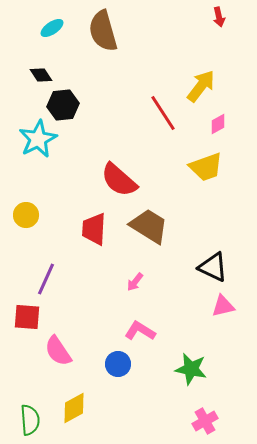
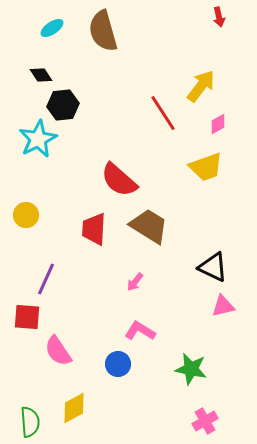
green semicircle: moved 2 px down
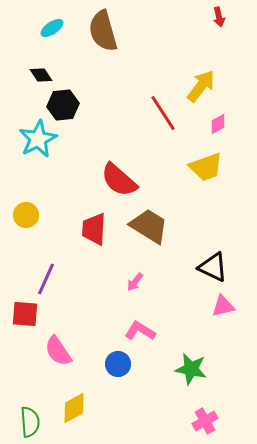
red square: moved 2 px left, 3 px up
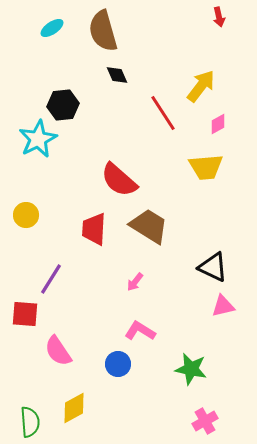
black diamond: moved 76 px right; rotated 10 degrees clockwise
yellow trapezoid: rotated 15 degrees clockwise
purple line: moved 5 px right; rotated 8 degrees clockwise
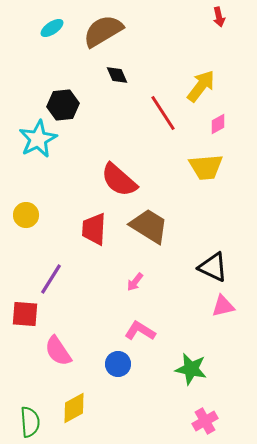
brown semicircle: rotated 75 degrees clockwise
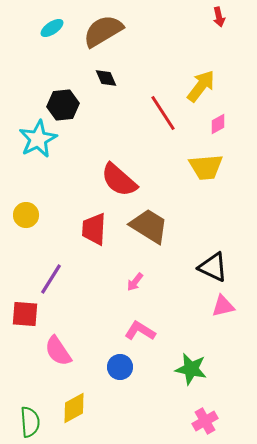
black diamond: moved 11 px left, 3 px down
blue circle: moved 2 px right, 3 px down
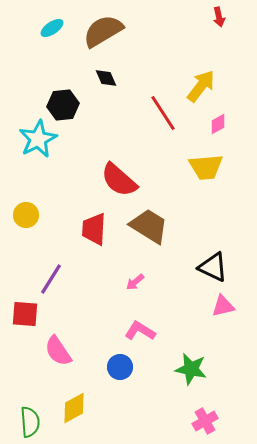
pink arrow: rotated 12 degrees clockwise
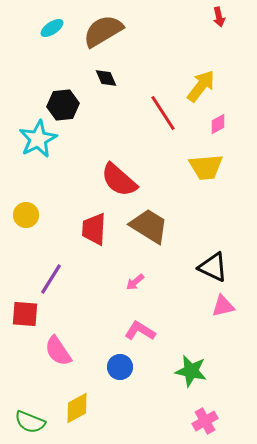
green star: moved 2 px down
yellow diamond: moved 3 px right
green semicircle: rotated 116 degrees clockwise
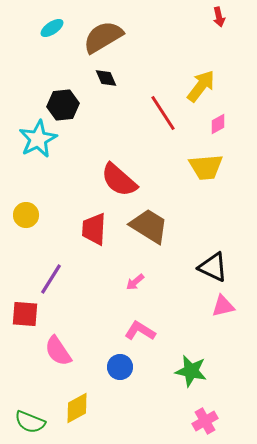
brown semicircle: moved 6 px down
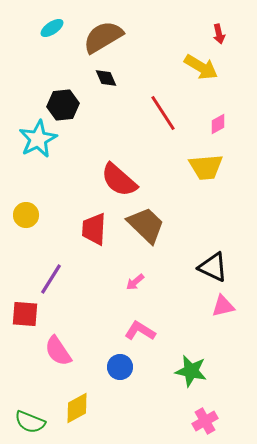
red arrow: moved 17 px down
yellow arrow: moved 19 px up; rotated 84 degrees clockwise
brown trapezoid: moved 3 px left, 1 px up; rotated 12 degrees clockwise
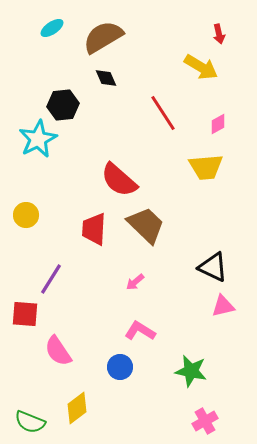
yellow diamond: rotated 8 degrees counterclockwise
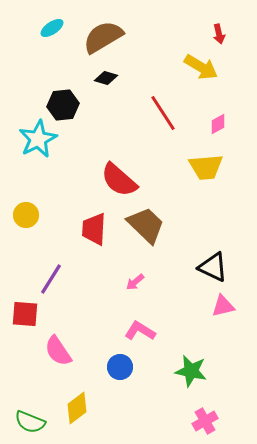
black diamond: rotated 50 degrees counterclockwise
